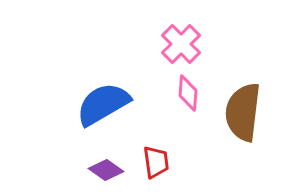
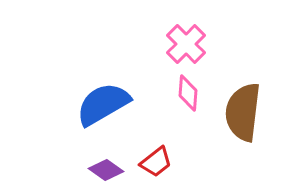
pink cross: moved 5 px right
red trapezoid: rotated 60 degrees clockwise
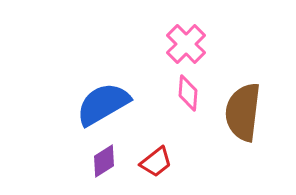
purple diamond: moved 2 px left, 9 px up; rotated 68 degrees counterclockwise
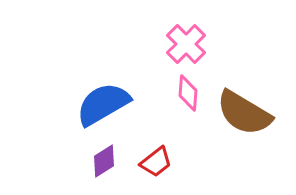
brown semicircle: moved 1 px right, 1 px down; rotated 66 degrees counterclockwise
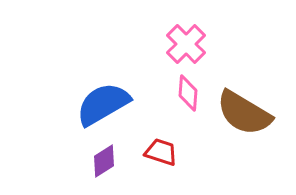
red trapezoid: moved 5 px right, 10 px up; rotated 124 degrees counterclockwise
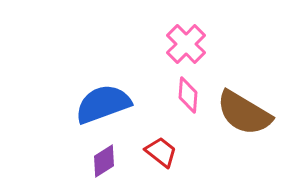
pink diamond: moved 2 px down
blue semicircle: rotated 10 degrees clockwise
red trapezoid: rotated 20 degrees clockwise
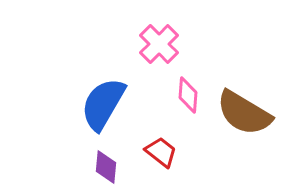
pink cross: moved 27 px left
blue semicircle: rotated 40 degrees counterclockwise
purple diamond: moved 2 px right, 6 px down; rotated 52 degrees counterclockwise
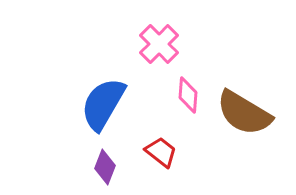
purple diamond: moved 1 px left; rotated 16 degrees clockwise
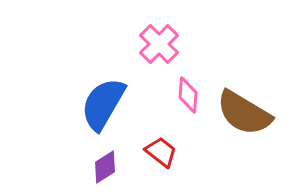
purple diamond: rotated 36 degrees clockwise
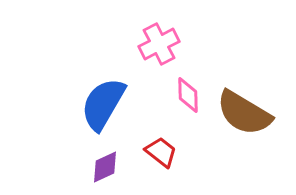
pink cross: rotated 18 degrees clockwise
pink diamond: rotated 6 degrees counterclockwise
purple diamond: rotated 8 degrees clockwise
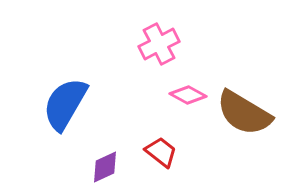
pink diamond: rotated 60 degrees counterclockwise
blue semicircle: moved 38 px left
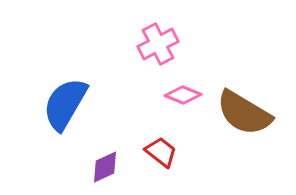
pink cross: moved 1 px left
pink diamond: moved 5 px left; rotated 6 degrees counterclockwise
